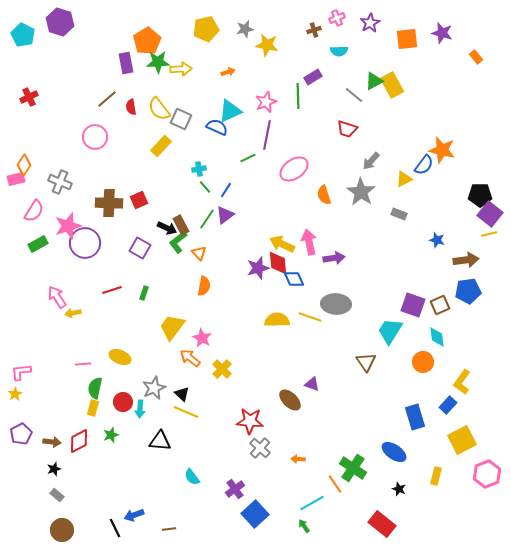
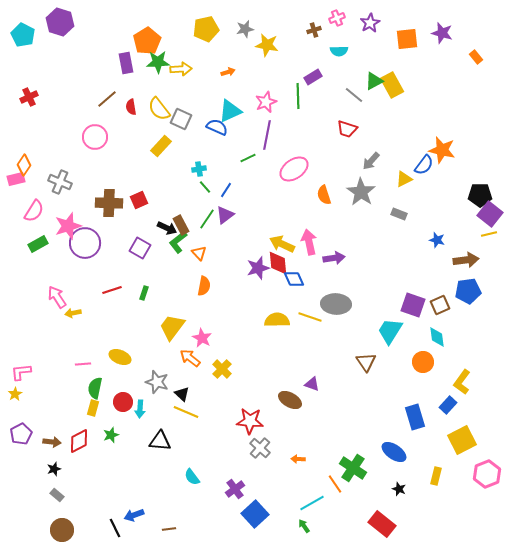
gray star at (154, 388): moved 3 px right, 6 px up; rotated 30 degrees counterclockwise
brown ellipse at (290, 400): rotated 15 degrees counterclockwise
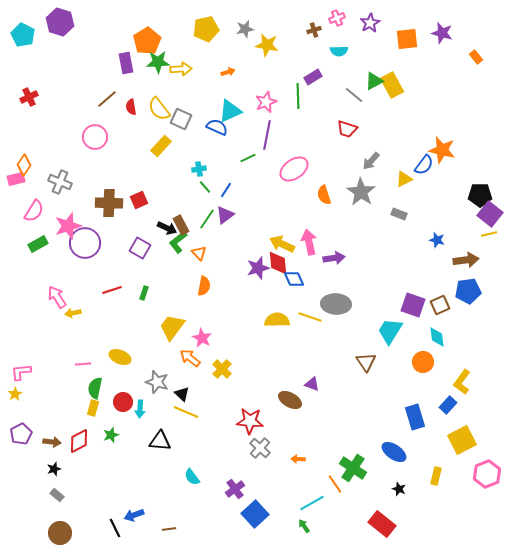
brown circle at (62, 530): moved 2 px left, 3 px down
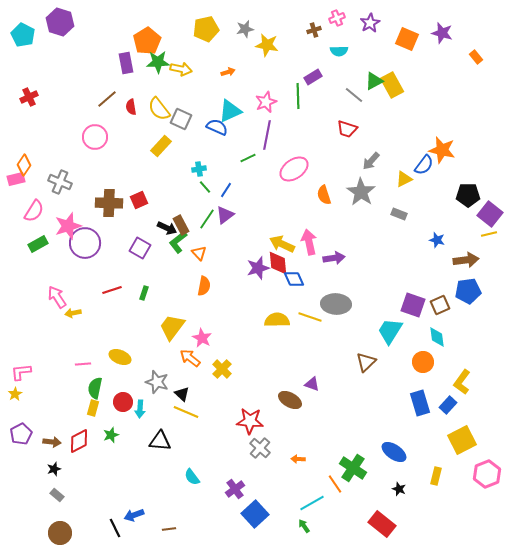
orange square at (407, 39): rotated 30 degrees clockwise
yellow arrow at (181, 69): rotated 15 degrees clockwise
black pentagon at (480, 195): moved 12 px left
brown triangle at (366, 362): rotated 20 degrees clockwise
blue rectangle at (415, 417): moved 5 px right, 14 px up
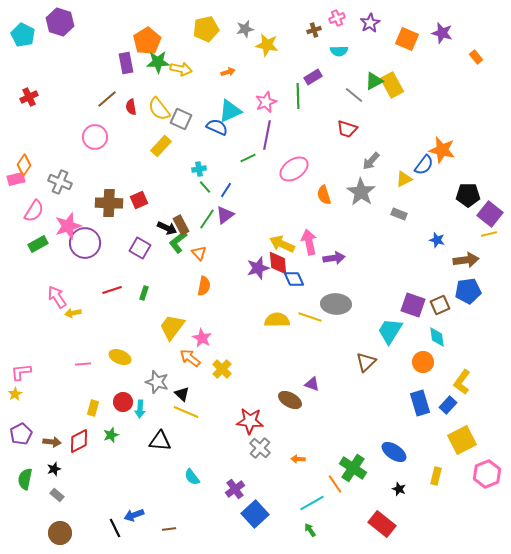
green semicircle at (95, 388): moved 70 px left, 91 px down
green arrow at (304, 526): moved 6 px right, 4 px down
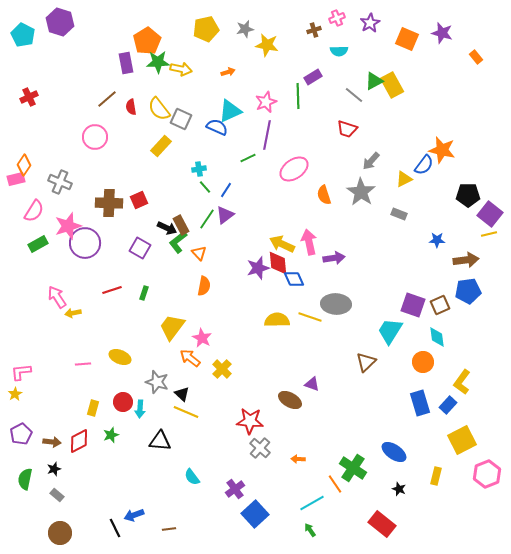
blue star at (437, 240): rotated 14 degrees counterclockwise
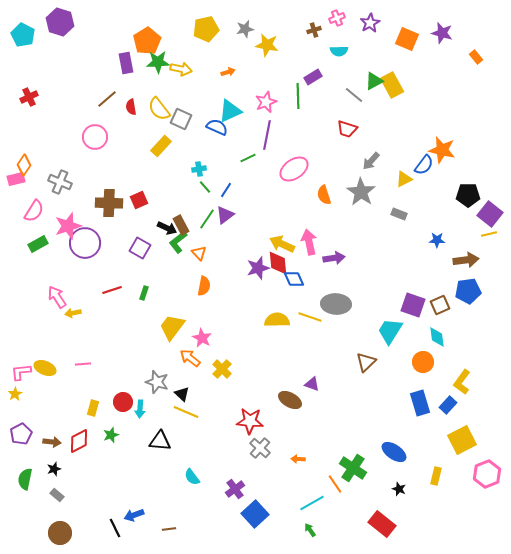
yellow ellipse at (120, 357): moved 75 px left, 11 px down
